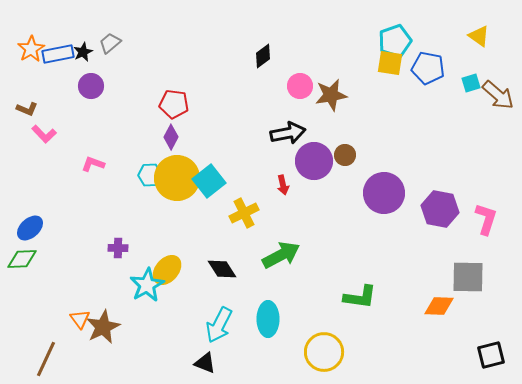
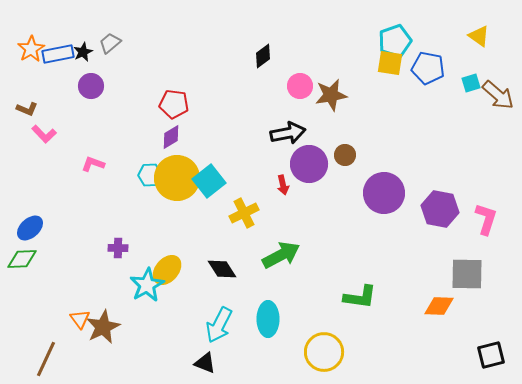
purple diamond at (171, 137): rotated 30 degrees clockwise
purple circle at (314, 161): moved 5 px left, 3 px down
gray square at (468, 277): moved 1 px left, 3 px up
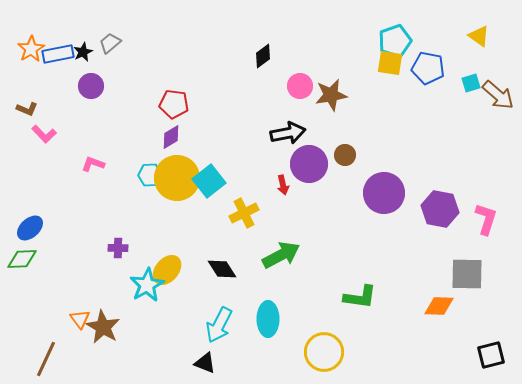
brown star at (103, 327): rotated 16 degrees counterclockwise
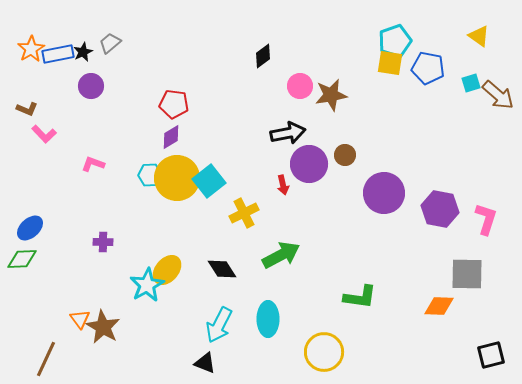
purple cross at (118, 248): moved 15 px left, 6 px up
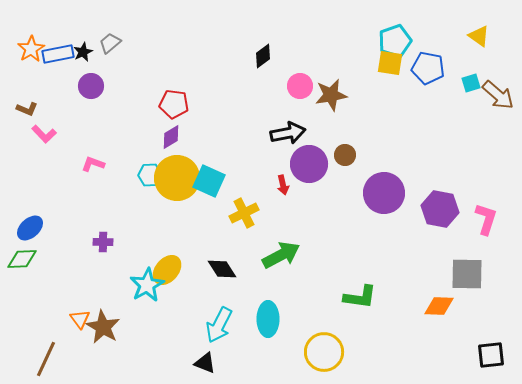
cyan square at (209, 181): rotated 28 degrees counterclockwise
black square at (491, 355): rotated 8 degrees clockwise
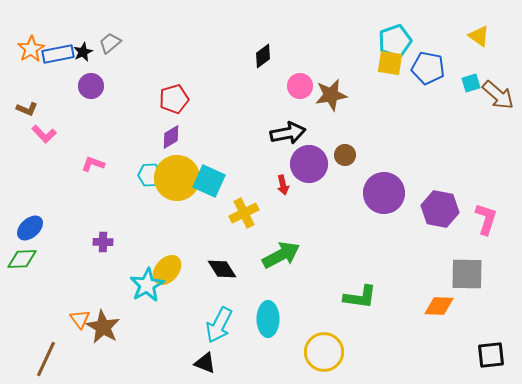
red pentagon at (174, 104): moved 5 px up; rotated 24 degrees counterclockwise
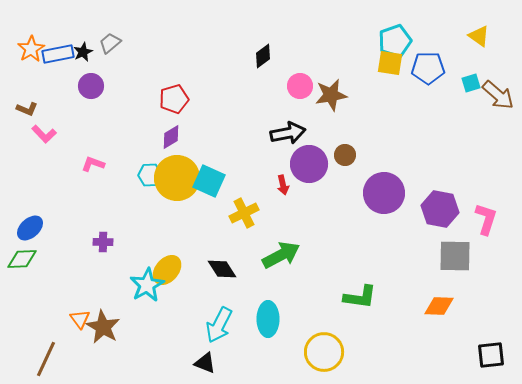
blue pentagon at (428, 68): rotated 12 degrees counterclockwise
gray square at (467, 274): moved 12 px left, 18 px up
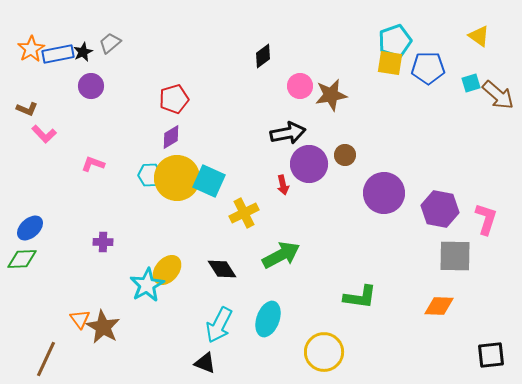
cyan ellipse at (268, 319): rotated 20 degrees clockwise
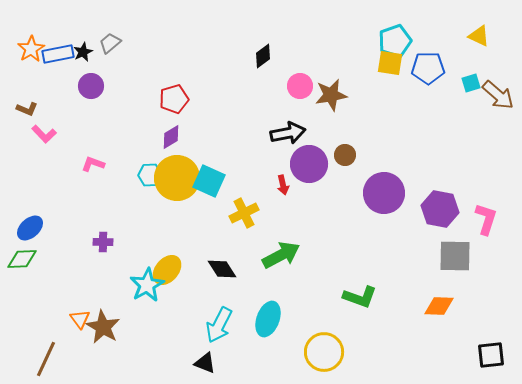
yellow triangle at (479, 36): rotated 10 degrees counterclockwise
green L-shape at (360, 297): rotated 12 degrees clockwise
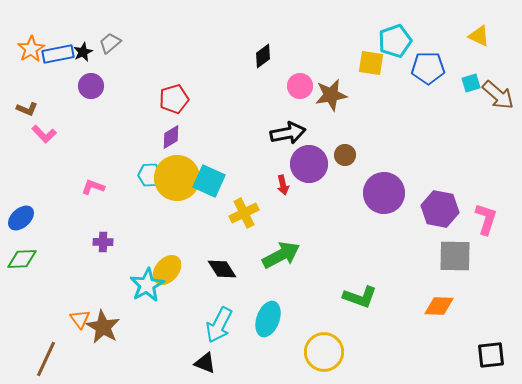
yellow square at (390, 63): moved 19 px left
pink L-shape at (93, 164): moved 23 px down
blue ellipse at (30, 228): moved 9 px left, 10 px up
